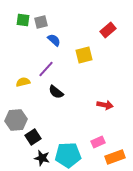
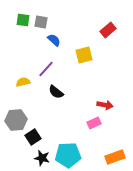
gray square: rotated 24 degrees clockwise
pink rectangle: moved 4 px left, 19 px up
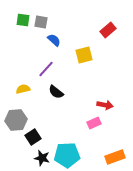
yellow semicircle: moved 7 px down
cyan pentagon: moved 1 px left
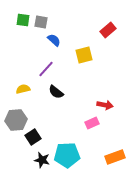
pink rectangle: moved 2 px left
black star: moved 2 px down
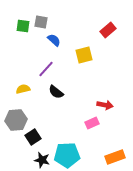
green square: moved 6 px down
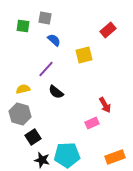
gray square: moved 4 px right, 4 px up
red arrow: rotated 49 degrees clockwise
gray hexagon: moved 4 px right, 6 px up; rotated 20 degrees clockwise
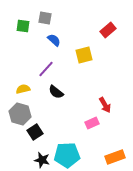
black square: moved 2 px right, 5 px up
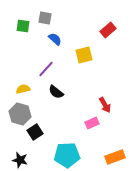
blue semicircle: moved 1 px right, 1 px up
black star: moved 22 px left
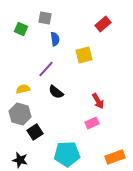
green square: moved 2 px left, 3 px down; rotated 16 degrees clockwise
red rectangle: moved 5 px left, 6 px up
blue semicircle: rotated 40 degrees clockwise
red arrow: moved 7 px left, 4 px up
cyan pentagon: moved 1 px up
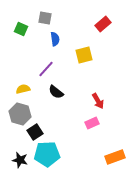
cyan pentagon: moved 20 px left
